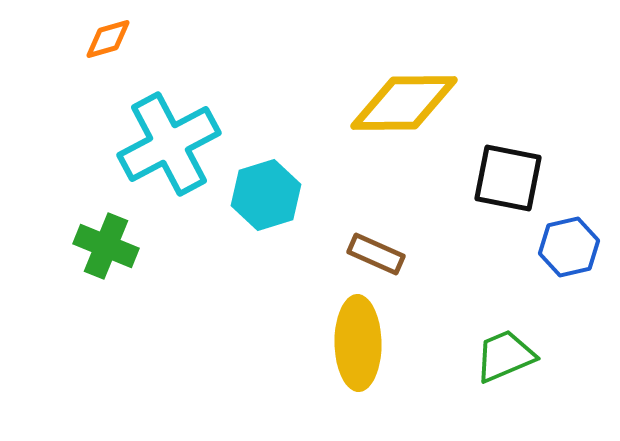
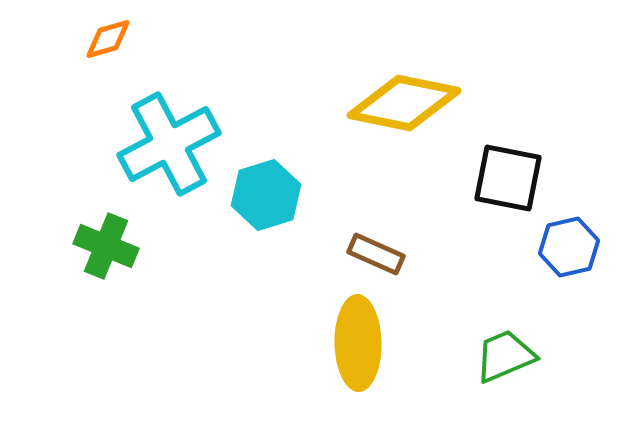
yellow diamond: rotated 12 degrees clockwise
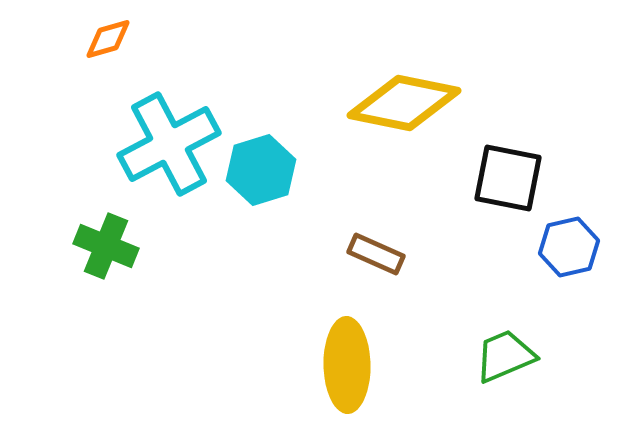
cyan hexagon: moved 5 px left, 25 px up
yellow ellipse: moved 11 px left, 22 px down
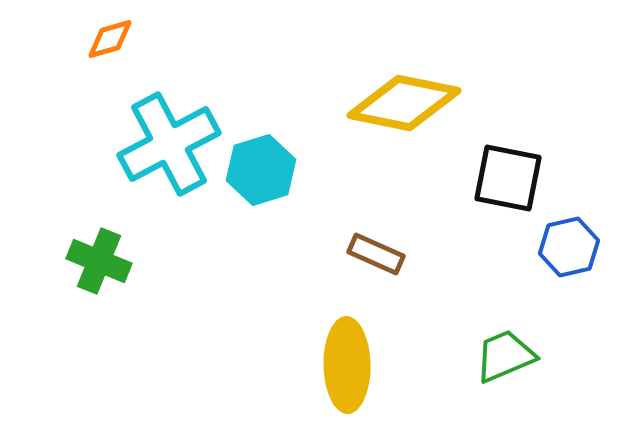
orange diamond: moved 2 px right
green cross: moved 7 px left, 15 px down
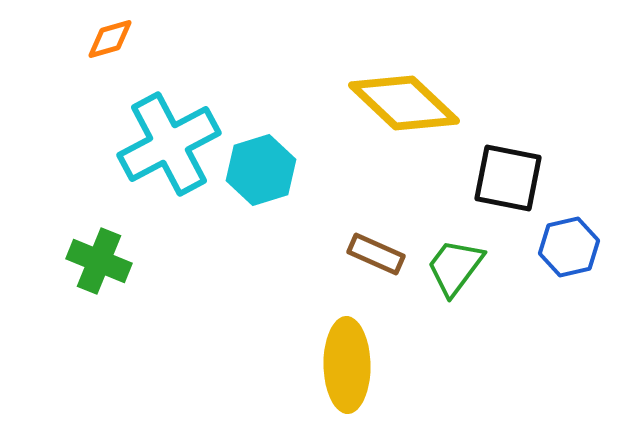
yellow diamond: rotated 32 degrees clockwise
green trapezoid: moved 50 px left, 89 px up; rotated 30 degrees counterclockwise
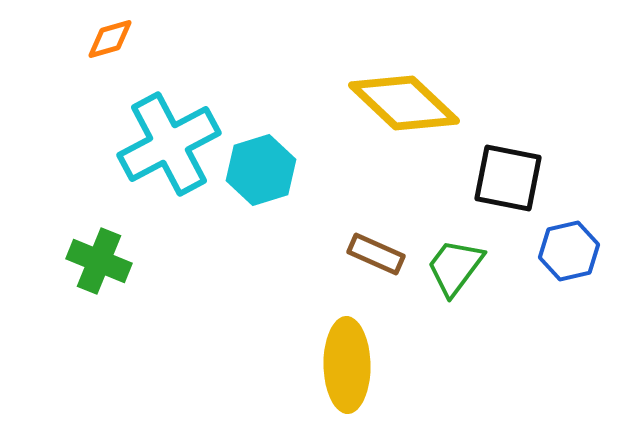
blue hexagon: moved 4 px down
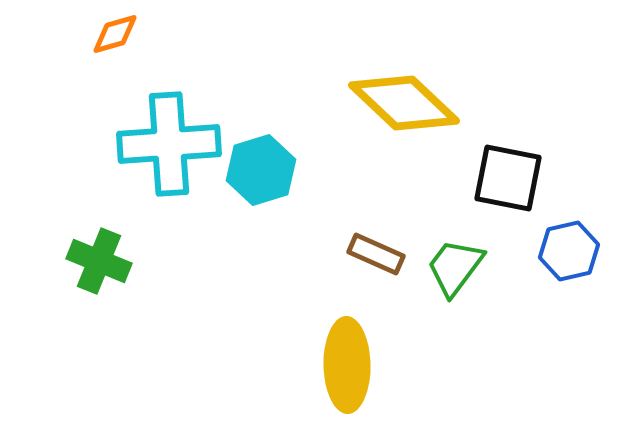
orange diamond: moved 5 px right, 5 px up
cyan cross: rotated 24 degrees clockwise
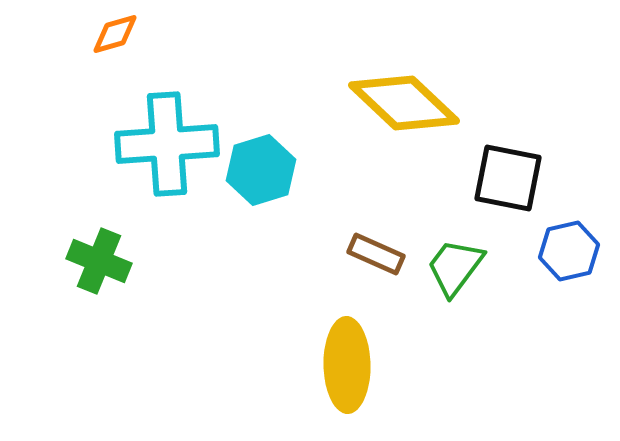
cyan cross: moved 2 px left
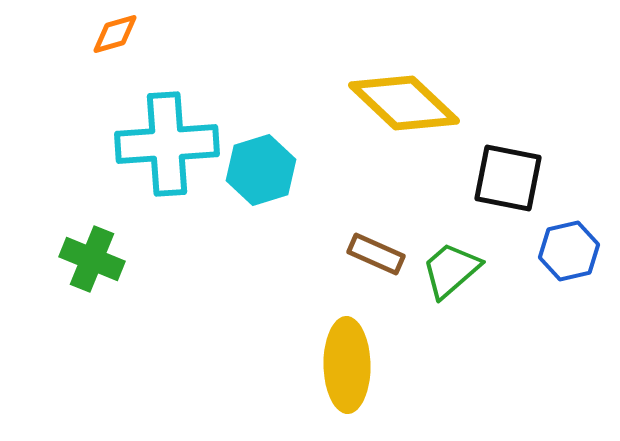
green cross: moved 7 px left, 2 px up
green trapezoid: moved 4 px left, 3 px down; rotated 12 degrees clockwise
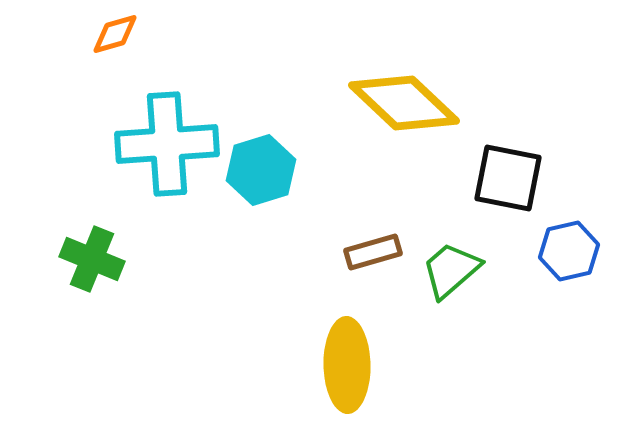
brown rectangle: moved 3 px left, 2 px up; rotated 40 degrees counterclockwise
